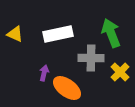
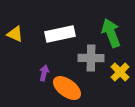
white rectangle: moved 2 px right
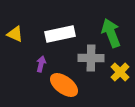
purple arrow: moved 3 px left, 9 px up
orange ellipse: moved 3 px left, 3 px up
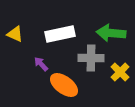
green arrow: rotated 64 degrees counterclockwise
purple arrow: rotated 56 degrees counterclockwise
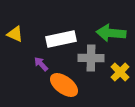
white rectangle: moved 1 px right, 5 px down
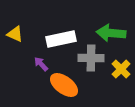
yellow cross: moved 1 px right, 3 px up
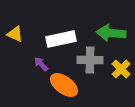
gray cross: moved 1 px left, 2 px down
